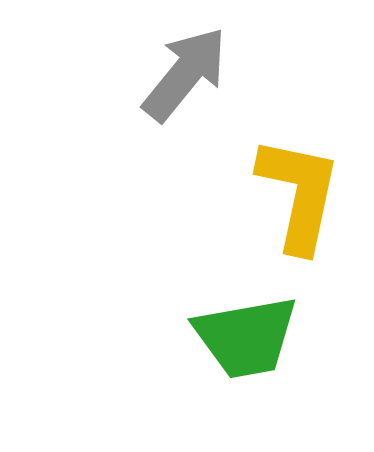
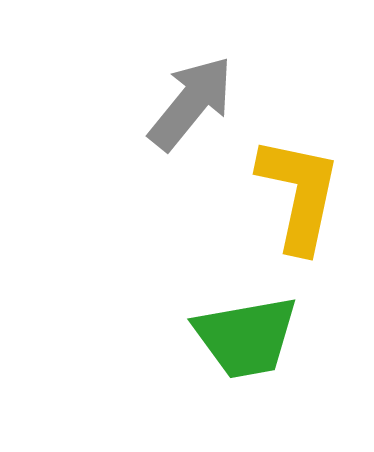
gray arrow: moved 6 px right, 29 px down
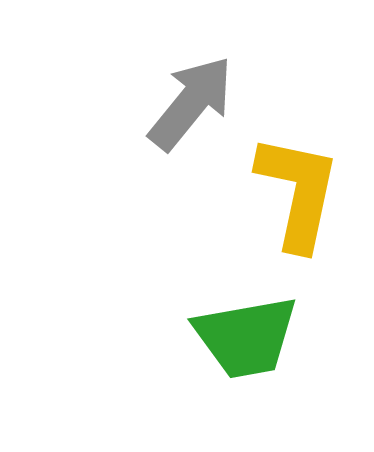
yellow L-shape: moved 1 px left, 2 px up
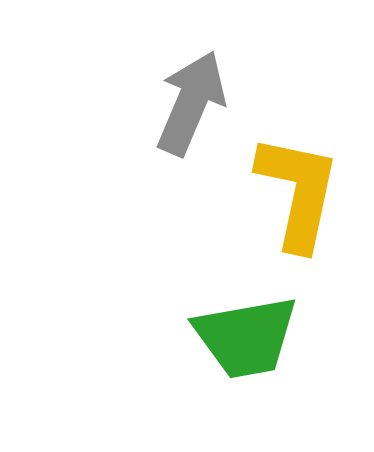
gray arrow: rotated 16 degrees counterclockwise
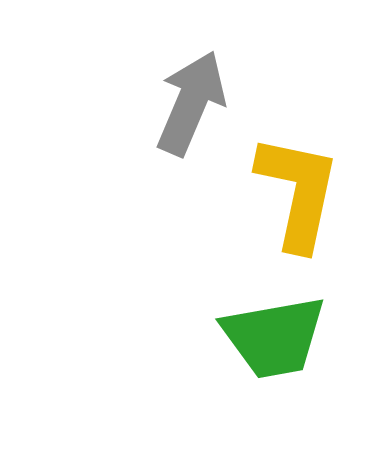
green trapezoid: moved 28 px right
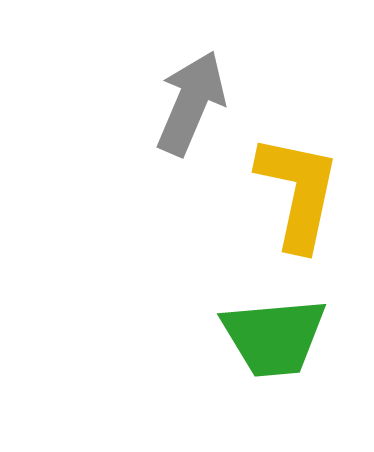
green trapezoid: rotated 5 degrees clockwise
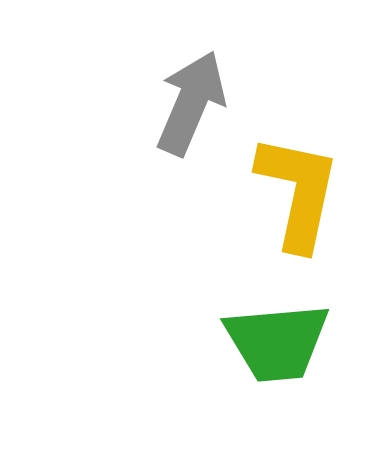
green trapezoid: moved 3 px right, 5 px down
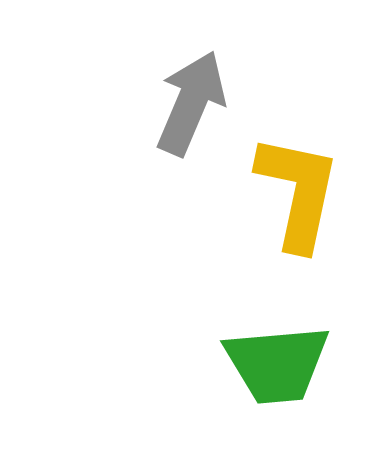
green trapezoid: moved 22 px down
